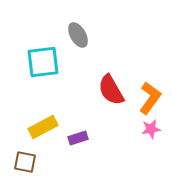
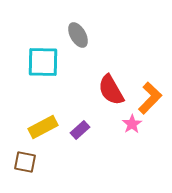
cyan square: rotated 8 degrees clockwise
orange L-shape: rotated 8 degrees clockwise
pink star: moved 19 px left, 5 px up; rotated 24 degrees counterclockwise
purple rectangle: moved 2 px right, 8 px up; rotated 24 degrees counterclockwise
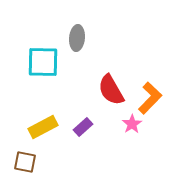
gray ellipse: moved 1 px left, 3 px down; rotated 35 degrees clockwise
purple rectangle: moved 3 px right, 3 px up
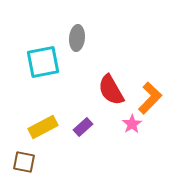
cyan square: rotated 12 degrees counterclockwise
brown square: moved 1 px left
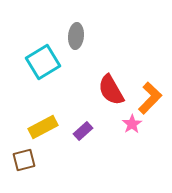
gray ellipse: moved 1 px left, 2 px up
cyan square: rotated 20 degrees counterclockwise
purple rectangle: moved 4 px down
brown square: moved 2 px up; rotated 25 degrees counterclockwise
